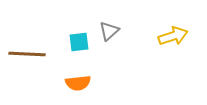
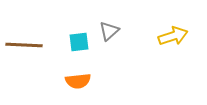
brown line: moved 3 px left, 9 px up
orange semicircle: moved 2 px up
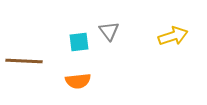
gray triangle: rotated 25 degrees counterclockwise
brown line: moved 16 px down
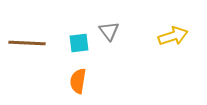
cyan square: moved 1 px down
brown line: moved 3 px right, 18 px up
orange semicircle: rotated 105 degrees clockwise
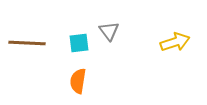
yellow arrow: moved 2 px right, 6 px down
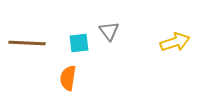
orange semicircle: moved 10 px left, 3 px up
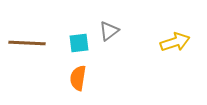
gray triangle: rotated 30 degrees clockwise
orange semicircle: moved 10 px right
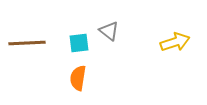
gray triangle: rotated 45 degrees counterclockwise
brown line: rotated 6 degrees counterclockwise
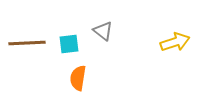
gray triangle: moved 6 px left
cyan square: moved 10 px left, 1 px down
